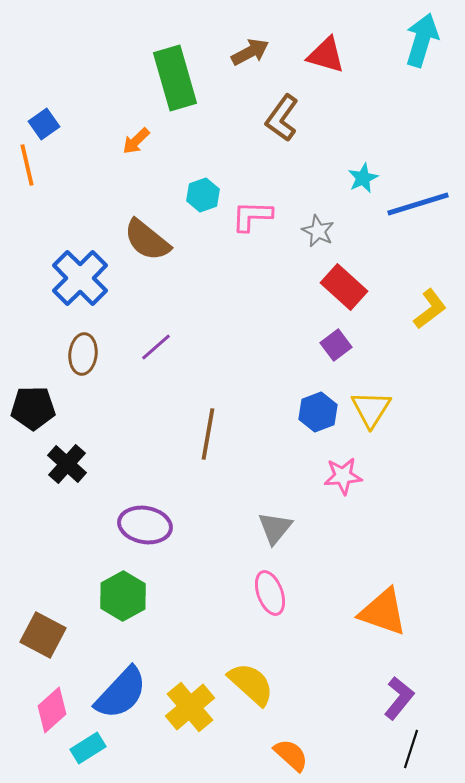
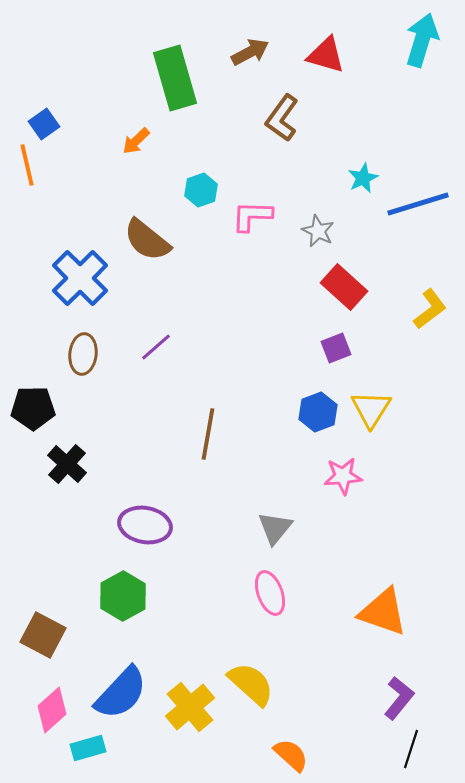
cyan hexagon: moved 2 px left, 5 px up
purple square: moved 3 px down; rotated 16 degrees clockwise
cyan rectangle: rotated 16 degrees clockwise
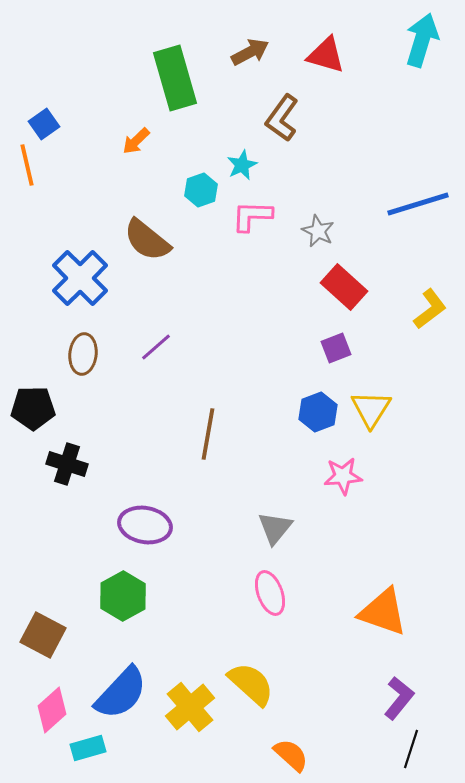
cyan star: moved 121 px left, 13 px up
black cross: rotated 24 degrees counterclockwise
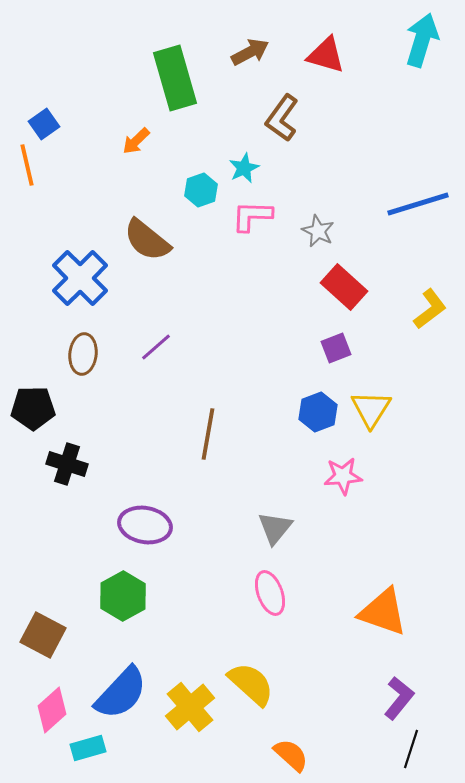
cyan star: moved 2 px right, 3 px down
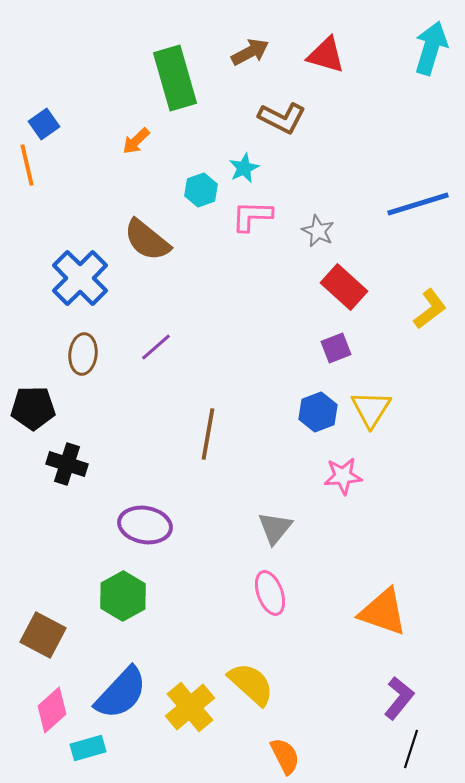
cyan arrow: moved 9 px right, 8 px down
brown L-shape: rotated 99 degrees counterclockwise
orange semicircle: moved 6 px left, 1 px down; rotated 21 degrees clockwise
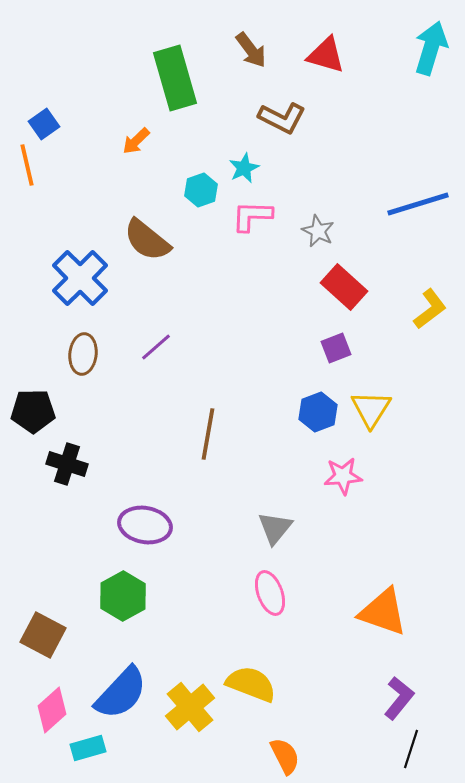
brown arrow: moved 1 px right, 2 px up; rotated 81 degrees clockwise
black pentagon: moved 3 px down
yellow semicircle: rotated 21 degrees counterclockwise
